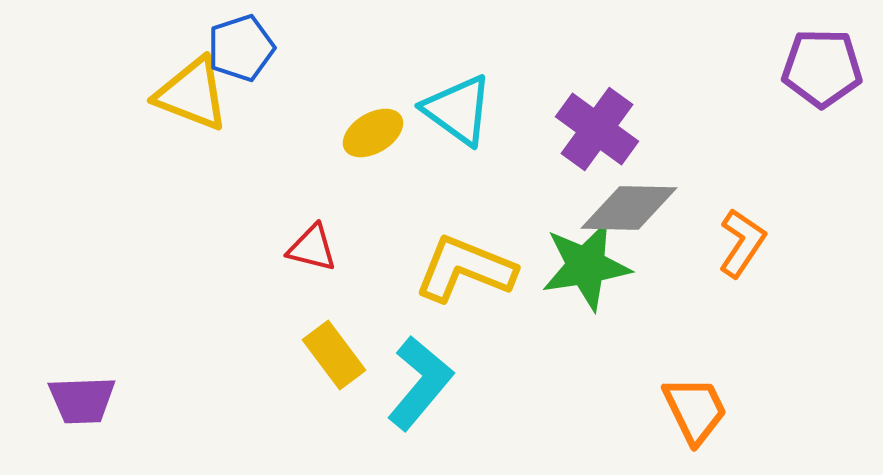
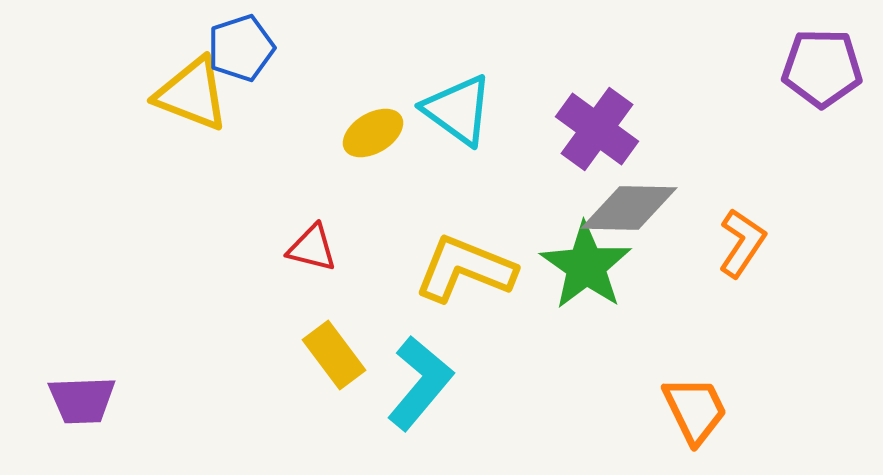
green star: rotated 28 degrees counterclockwise
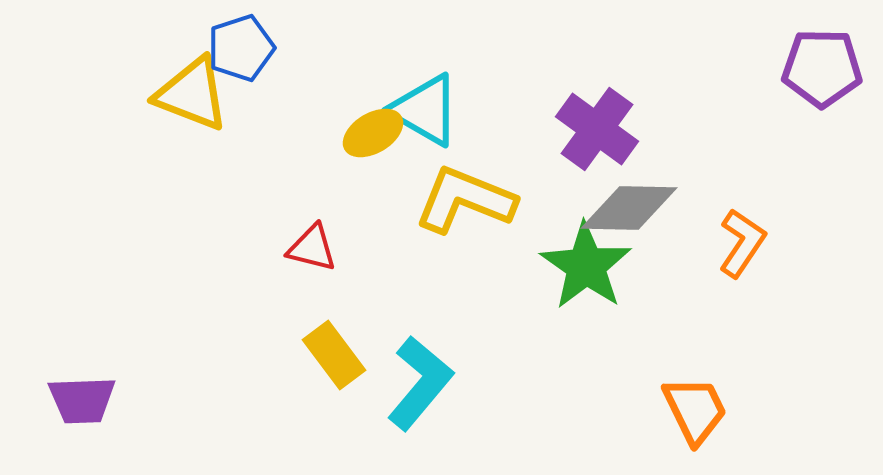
cyan triangle: moved 33 px left; rotated 6 degrees counterclockwise
yellow L-shape: moved 69 px up
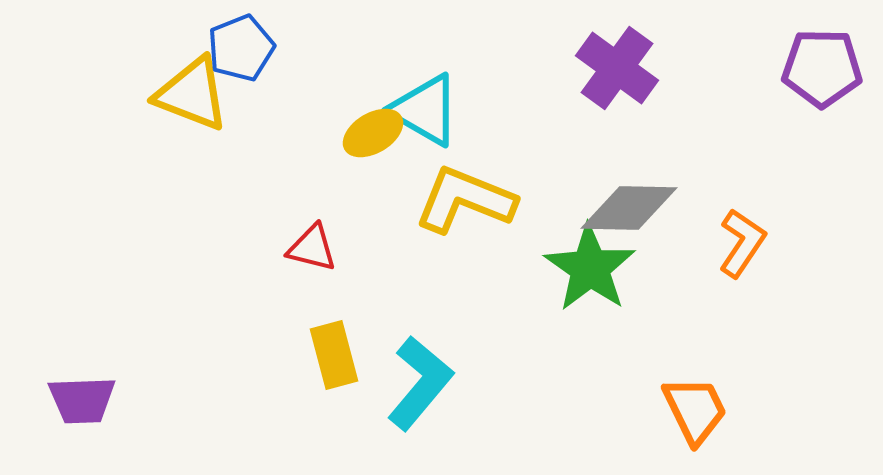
blue pentagon: rotated 4 degrees counterclockwise
purple cross: moved 20 px right, 61 px up
green star: moved 4 px right, 2 px down
yellow rectangle: rotated 22 degrees clockwise
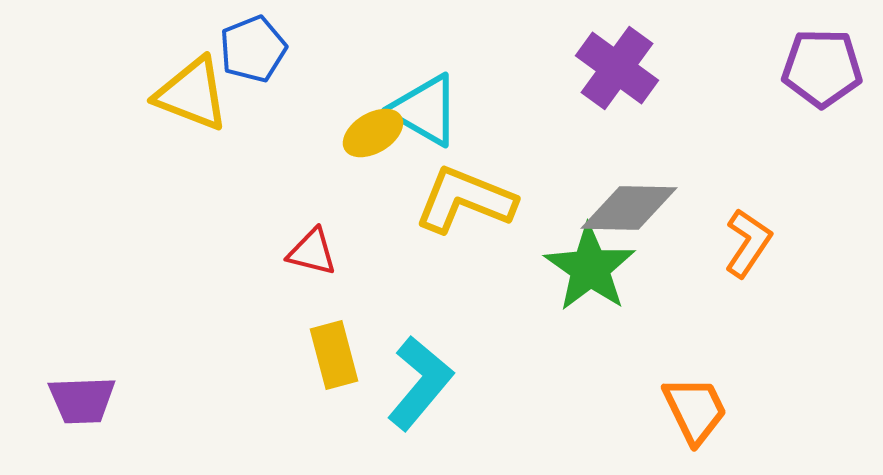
blue pentagon: moved 12 px right, 1 px down
orange L-shape: moved 6 px right
red triangle: moved 4 px down
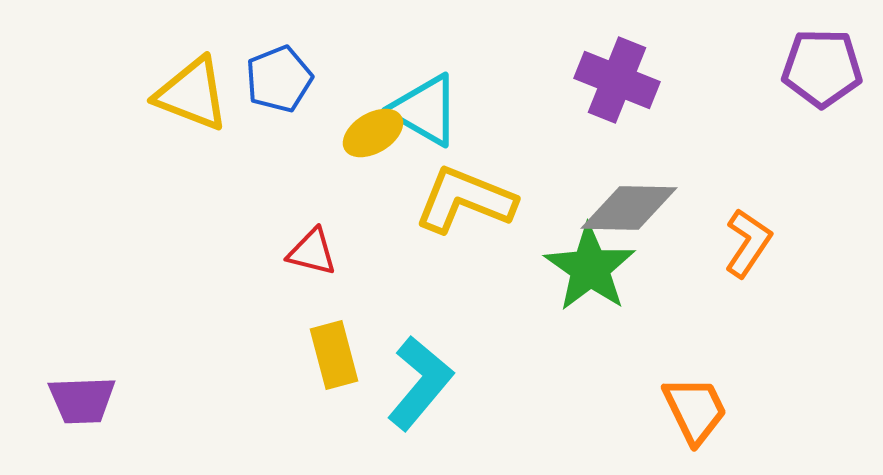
blue pentagon: moved 26 px right, 30 px down
purple cross: moved 12 px down; rotated 14 degrees counterclockwise
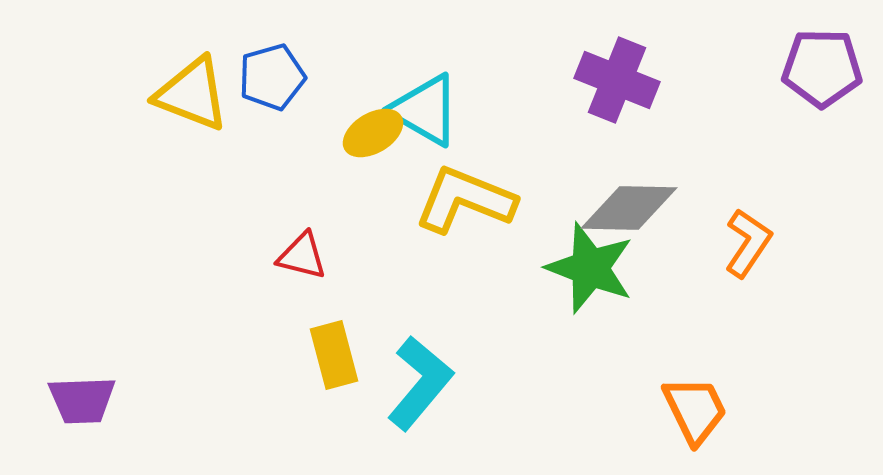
blue pentagon: moved 7 px left, 2 px up; rotated 6 degrees clockwise
red triangle: moved 10 px left, 4 px down
green star: rotated 14 degrees counterclockwise
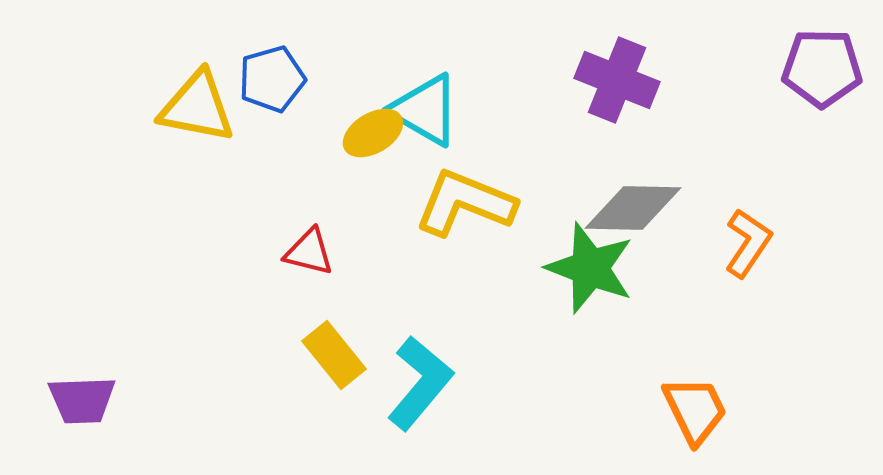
blue pentagon: moved 2 px down
yellow triangle: moved 5 px right, 13 px down; rotated 10 degrees counterclockwise
yellow L-shape: moved 3 px down
gray diamond: moved 4 px right
red triangle: moved 7 px right, 4 px up
yellow rectangle: rotated 24 degrees counterclockwise
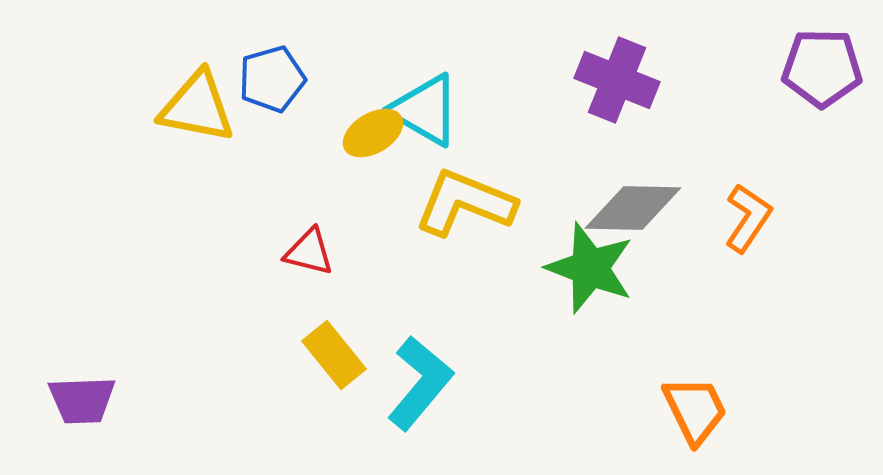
orange L-shape: moved 25 px up
